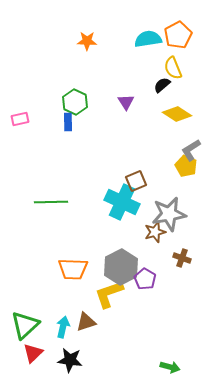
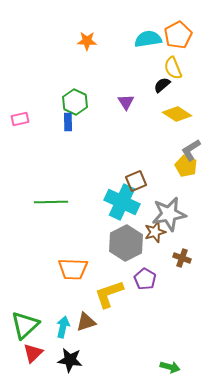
gray hexagon: moved 5 px right, 24 px up
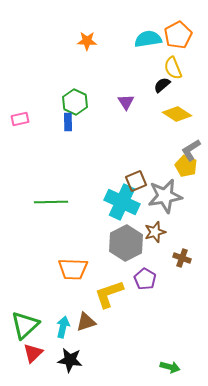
gray star: moved 4 px left, 18 px up
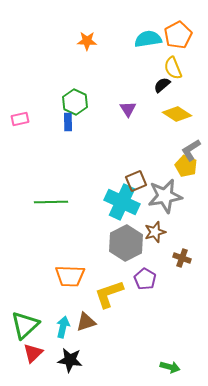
purple triangle: moved 2 px right, 7 px down
orange trapezoid: moved 3 px left, 7 px down
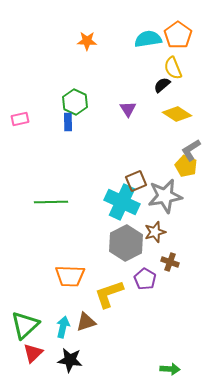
orange pentagon: rotated 8 degrees counterclockwise
brown cross: moved 12 px left, 4 px down
green arrow: moved 2 px down; rotated 12 degrees counterclockwise
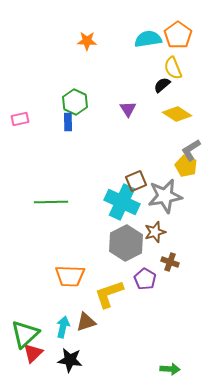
green triangle: moved 9 px down
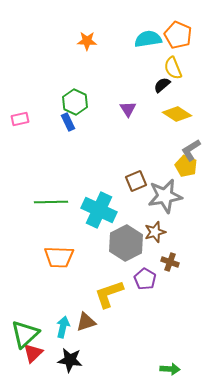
orange pentagon: rotated 12 degrees counterclockwise
blue rectangle: rotated 24 degrees counterclockwise
cyan cross: moved 23 px left, 8 px down
orange trapezoid: moved 11 px left, 19 px up
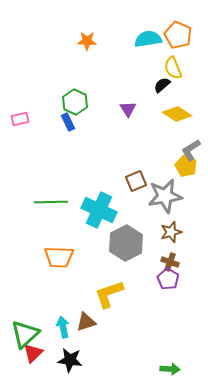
brown star: moved 16 px right
purple pentagon: moved 23 px right
cyan arrow: rotated 25 degrees counterclockwise
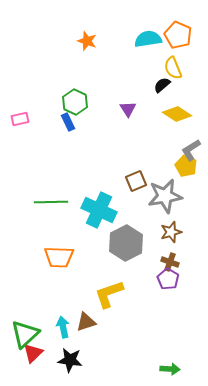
orange star: rotated 18 degrees clockwise
